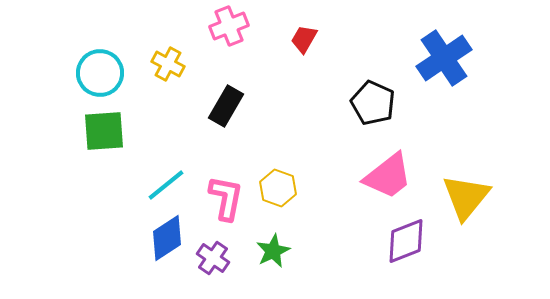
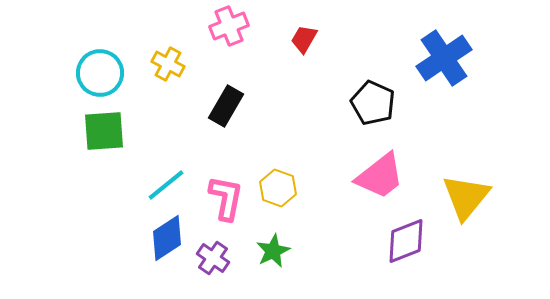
pink trapezoid: moved 8 px left
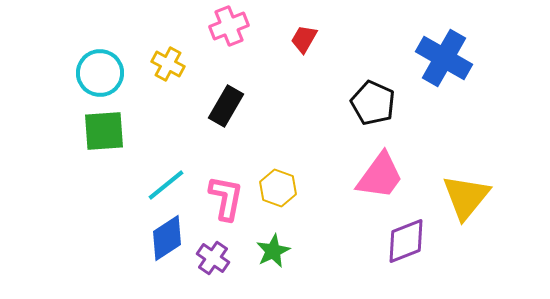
blue cross: rotated 26 degrees counterclockwise
pink trapezoid: rotated 16 degrees counterclockwise
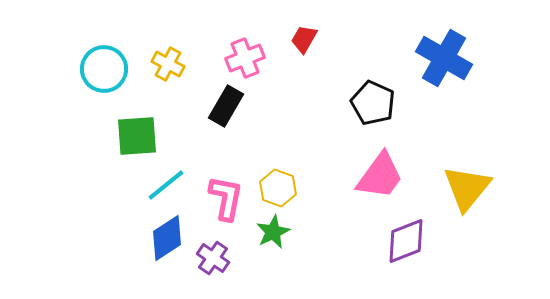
pink cross: moved 16 px right, 32 px down
cyan circle: moved 4 px right, 4 px up
green square: moved 33 px right, 5 px down
yellow triangle: moved 1 px right, 9 px up
green star: moved 19 px up
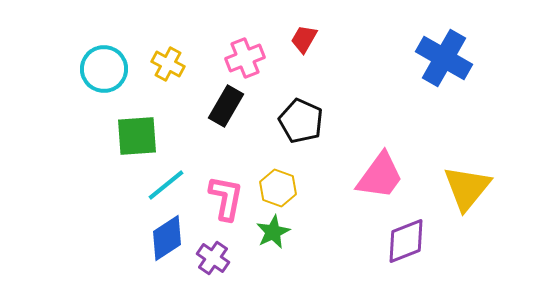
black pentagon: moved 72 px left, 18 px down
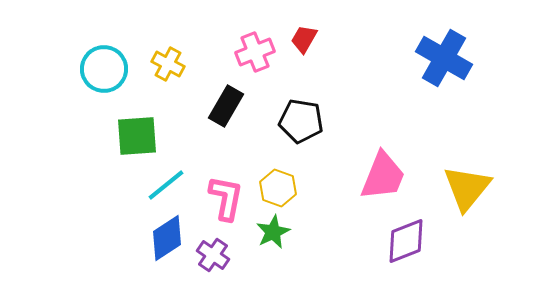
pink cross: moved 10 px right, 6 px up
black pentagon: rotated 15 degrees counterclockwise
pink trapezoid: moved 3 px right; rotated 14 degrees counterclockwise
purple cross: moved 3 px up
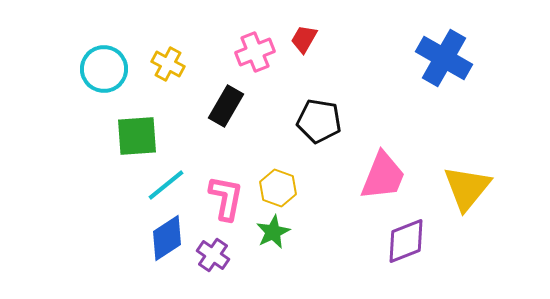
black pentagon: moved 18 px right
